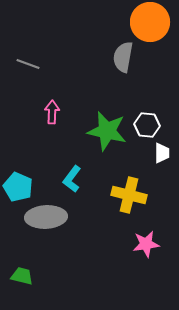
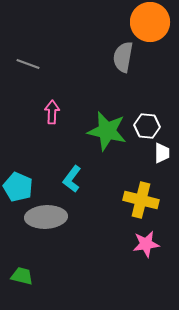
white hexagon: moved 1 px down
yellow cross: moved 12 px right, 5 px down
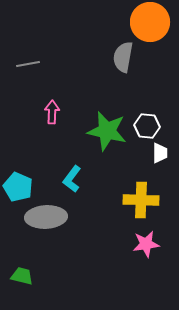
gray line: rotated 30 degrees counterclockwise
white trapezoid: moved 2 px left
yellow cross: rotated 12 degrees counterclockwise
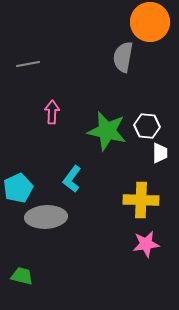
cyan pentagon: moved 1 px down; rotated 24 degrees clockwise
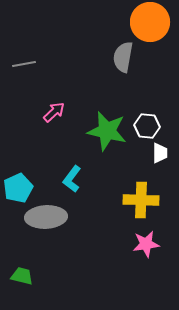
gray line: moved 4 px left
pink arrow: moved 2 px right; rotated 45 degrees clockwise
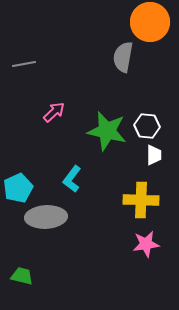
white trapezoid: moved 6 px left, 2 px down
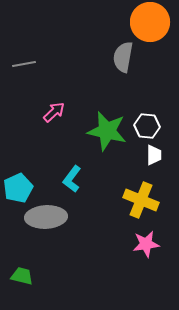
yellow cross: rotated 20 degrees clockwise
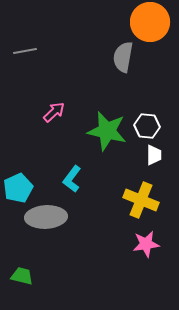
gray line: moved 1 px right, 13 px up
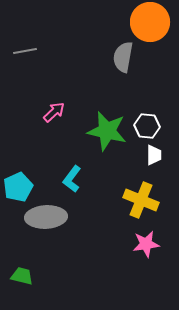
cyan pentagon: moved 1 px up
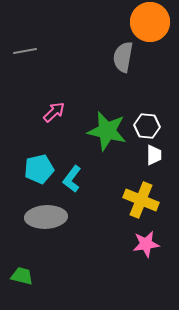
cyan pentagon: moved 21 px right, 18 px up; rotated 12 degrees clockwise
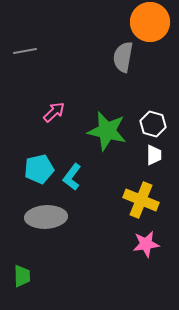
white hexagon: moved 6 px right, 2 px up; rotated 10 degrees clockwise
cyan L-shape: moved 2 px up
green trapezoid: rotated 75 degrees clockwise
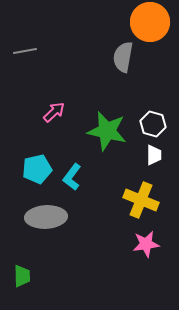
cyan pentagon: moved 2 px left
